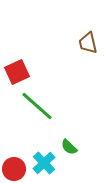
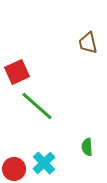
green semicircle: moved 18 px right; rotated 42 degrees clockwise
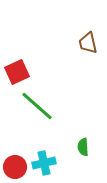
green semicircle: moved 4 px left
cyan cross: rotated 30 degrees clockwise
red circle: moved 1 px right, 2 px up
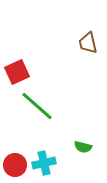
green semicircle: rotated 72 degrees counterclockwise
red circle: moved 2 px up
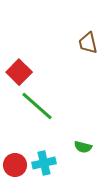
red square: moved 2 px right; rotated 20 degrees counterclockwise
